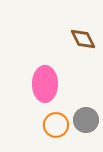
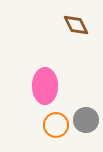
brown diamond: moved 7 px left, 14 px up
pink ellipse: moved 2 px down
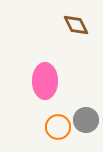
pink ellipse: moved 5 px up
orange circle: moved 2 px right, 2 px down
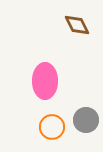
brown diamond: moved 1 px right
orange circle: moved 6 px left
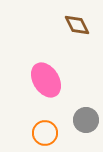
pink ellipse: moved 1 px right, 1 px up; rotated 32 degrees counterclockwise
orange circle: moved 7 px left, 6 px down
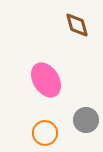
brown diamond: rotated 12 degrees clockwise
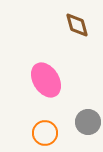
gray circle: moved 2 px right, 2 px down
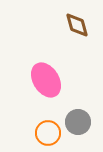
gray circle: moved 10 px left
orange circle: moved 3 px right
